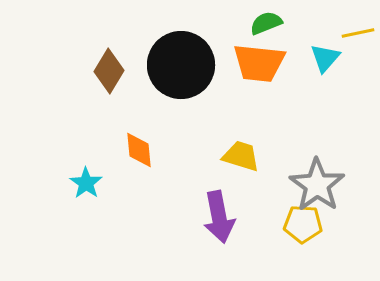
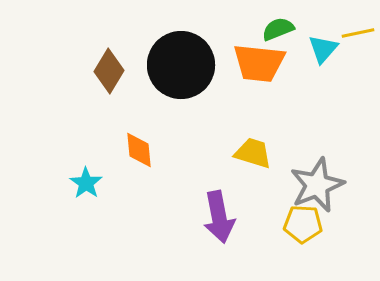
green semicircle: moved 12 px right, 6 px down
cyan triangle: moved 2 px left, 9 px up
yellow trapezoid: moved 12 px right, 3 px up
gray star: rotated 14 degrees clockwise
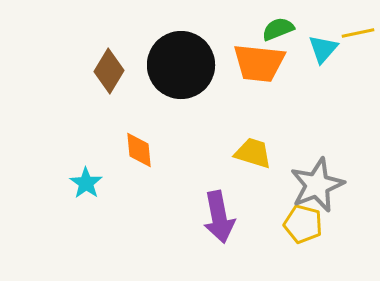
yellow pentagon: rotated 12 degrees clockwise
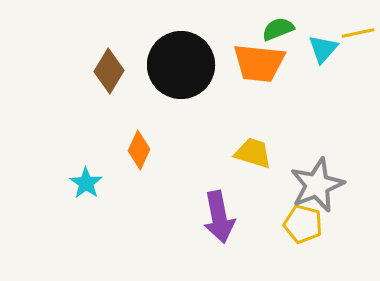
orange diamond: rotated 30 degrees clockwise
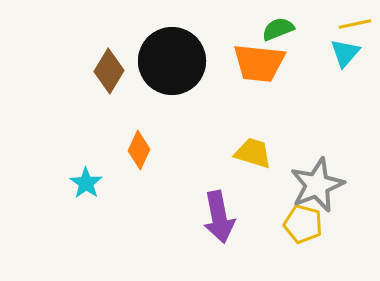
yellow line: moved 3 px left, 9 px up
cyan triangle: moved 22 px right, 4 px down
black circle: moved 9 px left, 4 px up
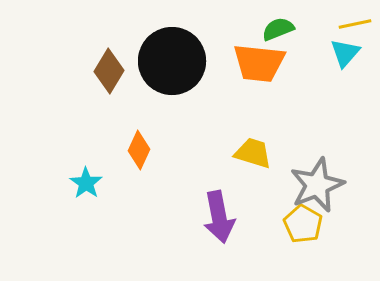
yellow pentagon: rotated 15 degrees clockwise
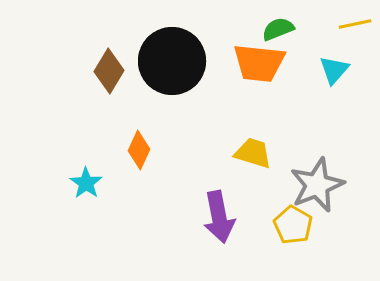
cyan triangle: moved 11 px left, 17 px down
yellow pentagon: moved 10 px left, 1 px down
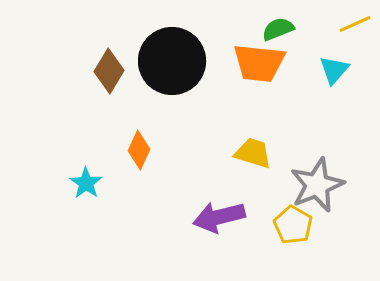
yellow line: rotated 12 degrees counterclockwise
purple arrow: rotated 87 degrees clockwise
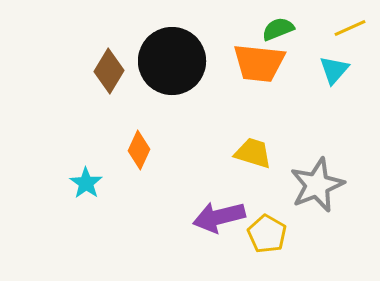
yellow line: moved 5 px left, 4 px down
yellow pentagon: moved 26 px left, 9 px down
